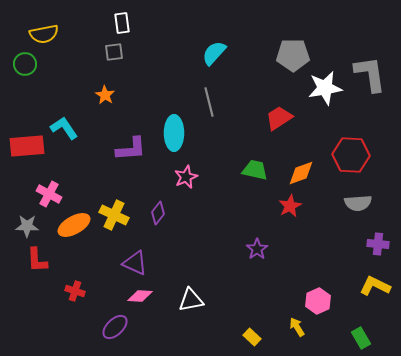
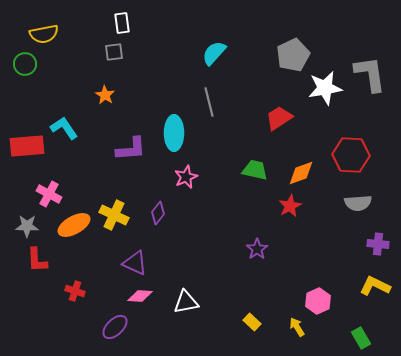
gray pentagon: rotated 24 degrees counterclockwise
white triangle: moved 5 px left, 2 px down
yellow rectangle: moved 15 px up
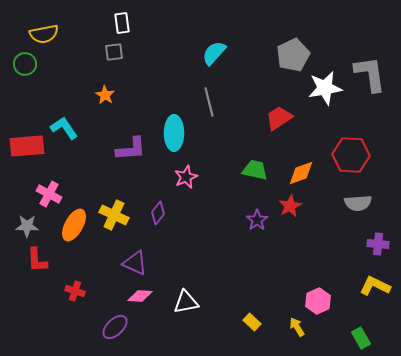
orange ellipse: rotated 32 degrees counterclockwise
purple star: moved 29 px up
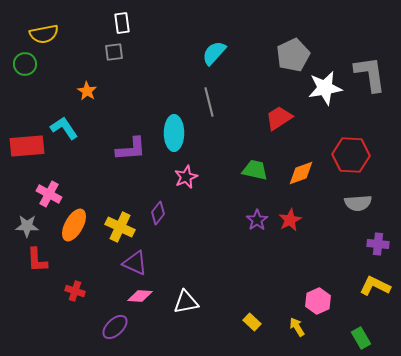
orange star: moved 18 px left, 4 px up
red star: moved 14 px down
yellow cross: moved 6 px right, 12 px down
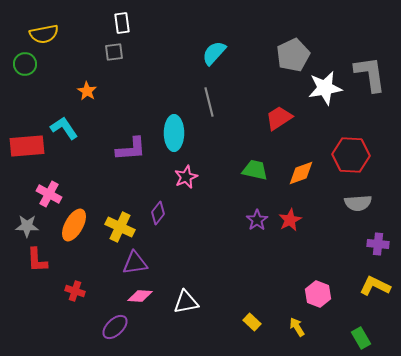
purple triangle: rotated 32 degrees counterclockwise
pink hexagon: moved 7 px up; rotated 15 degrees counterclockwise
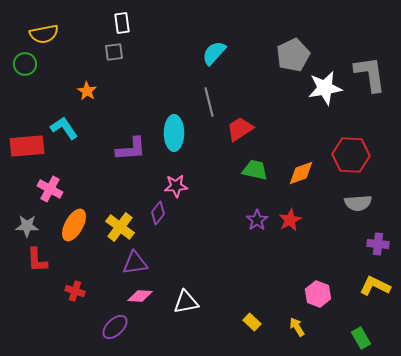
red trapezoid: moved 39 px left, 11 px down
pink star: moved 10 px left, 9 px down; rotated 20 degrees clockwise
pink cross: moved 1 px right, 5 px up
yellow cross: rotated 12 degrees clockwise
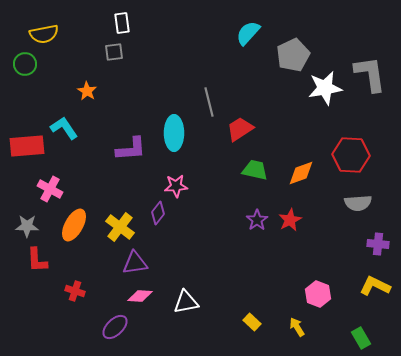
cyan semicircle: moved 34 px right, 20 px up
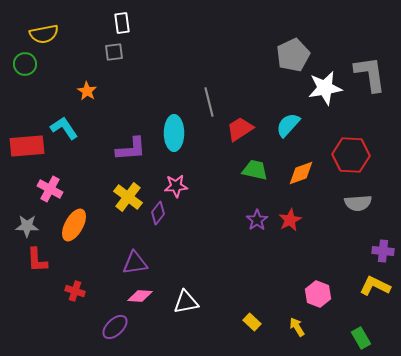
cyan semicircle: moved 40 px right, 92 px down
yellow cross: moved 8 px right, 30 px up
purple cross: moved 5 px right, 7 px down
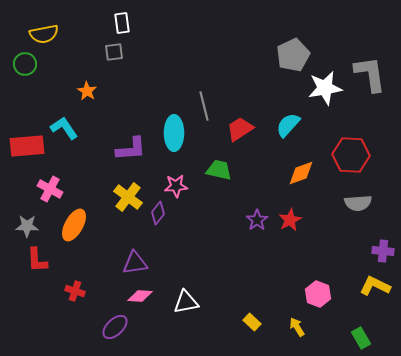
gray line: moved 5 px left, 4 px down
green trapezoid: moved 36 px left
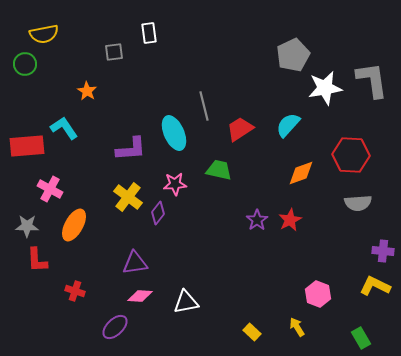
white rectangle: moved 27 px right, 10 px down
gray L-shape: moved 2 px right, 6 px down
cyan ellipse: rotated 24 degrees counterclockwise
pink star: moved 1 px left, 2 px up
yellow rectangle: moved 10 px down
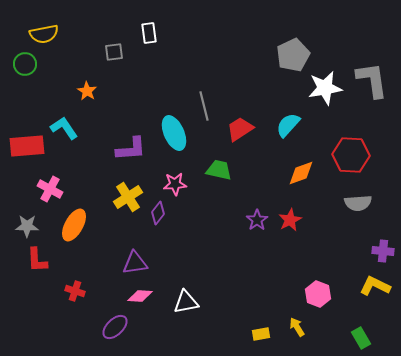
yellow cross: rotated 20 degrees clockwise
yellow rectangle: moved 9 px right, 2 px down; rotated 54 degrees counterclockwise
